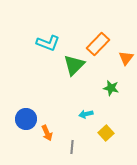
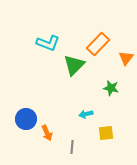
yellow square: rotated 35 degrees clockwise
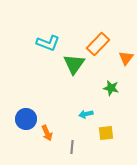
green triangle: moved 1 px up; rotated 10 degrees counterclockwise
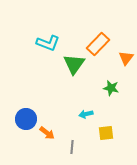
orange arrow: rotated 28 degrees counterclockwise
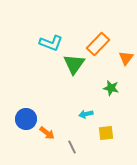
cyan L-shape: moved 3 px right
gray line: rotated 32 degrees counterclockwise
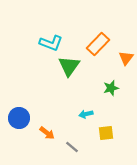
green triangle: moved 5 px left, 2 px down
green star: rotated 28 degrees counterclockwise
blue circle: moved 7 px left, 1 px up
gray line: rotated 24 degrees counterclockwise
